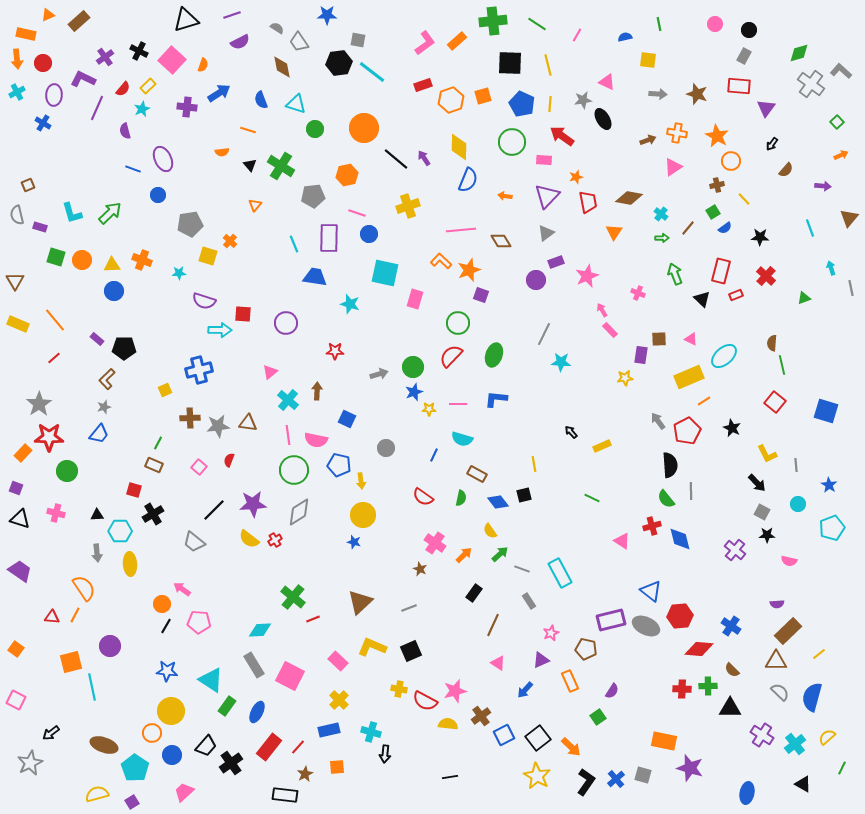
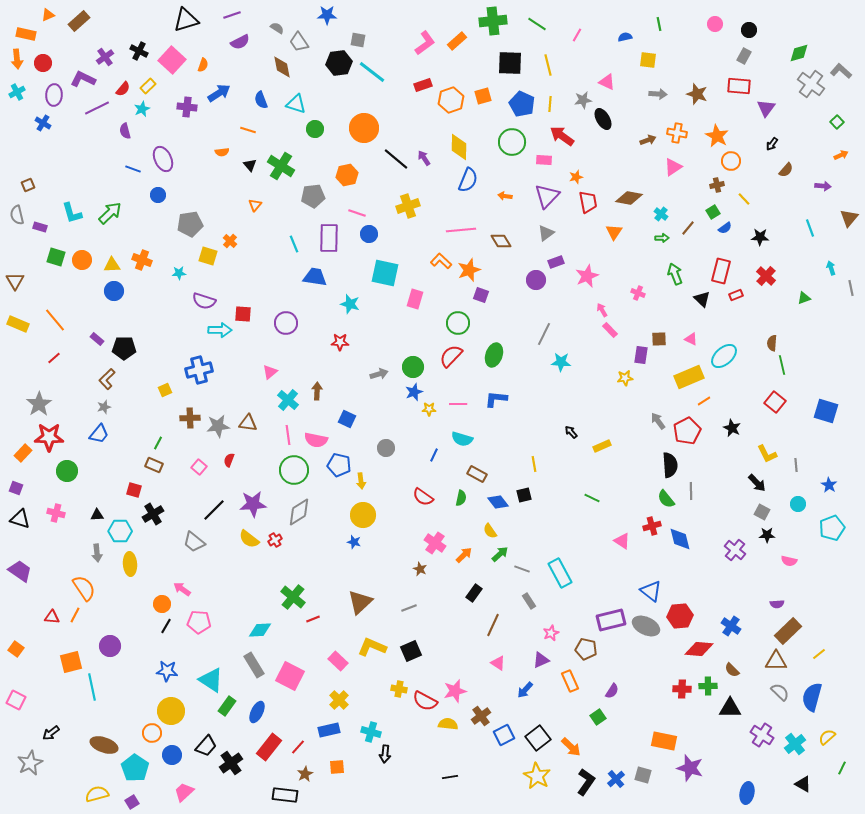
purple line at (97, 108): rotated 40 degrees clockwise
red star at (335, 351): moved 5 px right, 9 px up
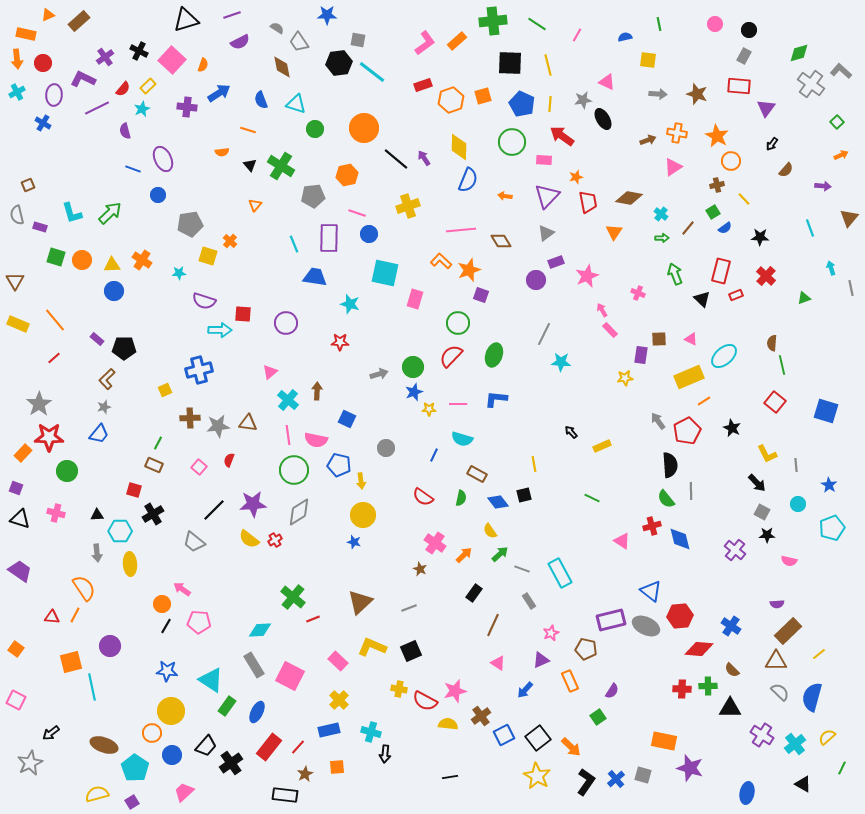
orange cross at (142, 260): rotated 12 degrees clockwise
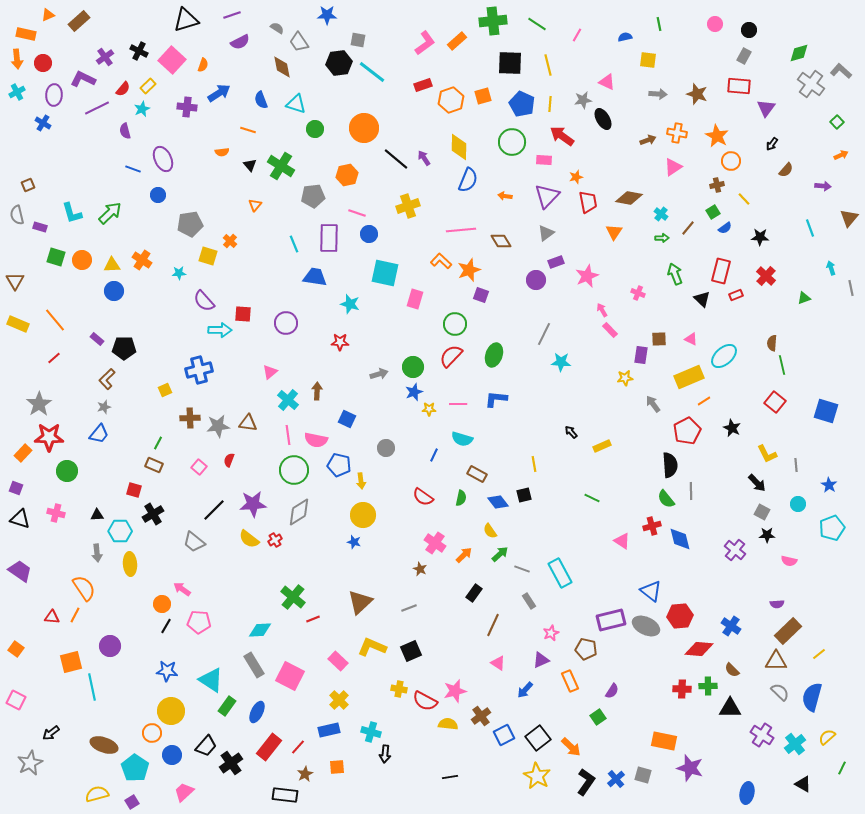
purple semicircle at (204, 301): rotated 30 degrees clockwise
green circle at (458, 323): moved 3 px left, 1 px down
gray arrow at (658, 421): moved 5 px left, 17 px up
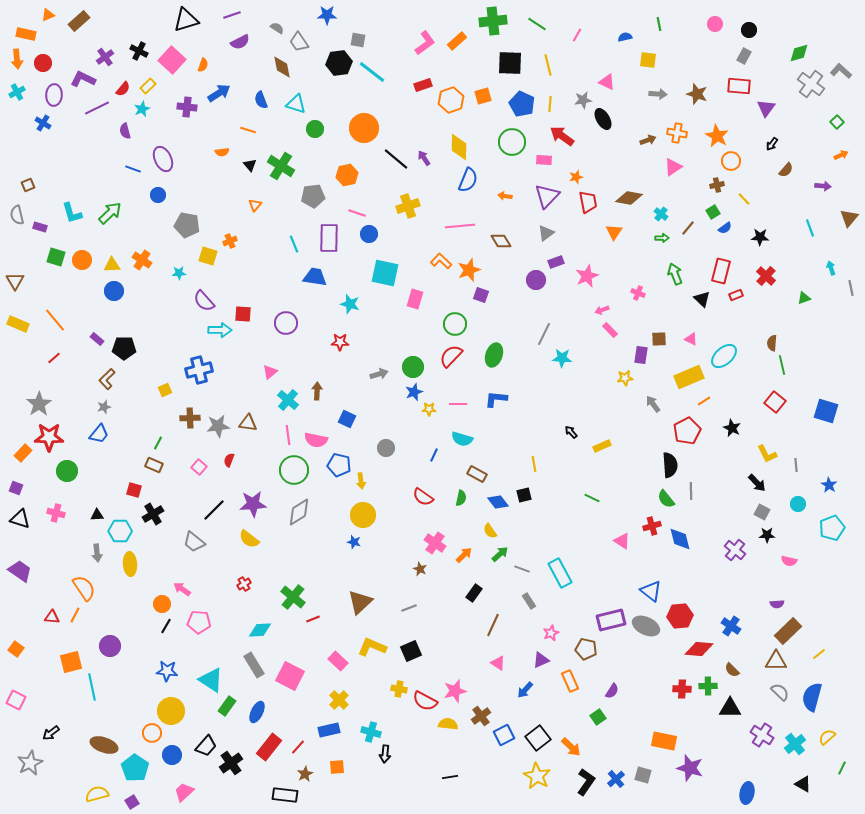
gray pentagon at (190, 224): moved 3 px left, 1 px down; rotated 20 degrees clockwise
pink line at (461, 230): moved 1 px left, 4 px up
orange cross at (230, 241): rotated 24 degrees clockwise
pink arrow at (602, 310): rotated 80 degrees counterclockwise
cyan star at (561, 362): moved 1 px right, 4 px up
red cross at (275, 540): moved 31 px left, 44 px down
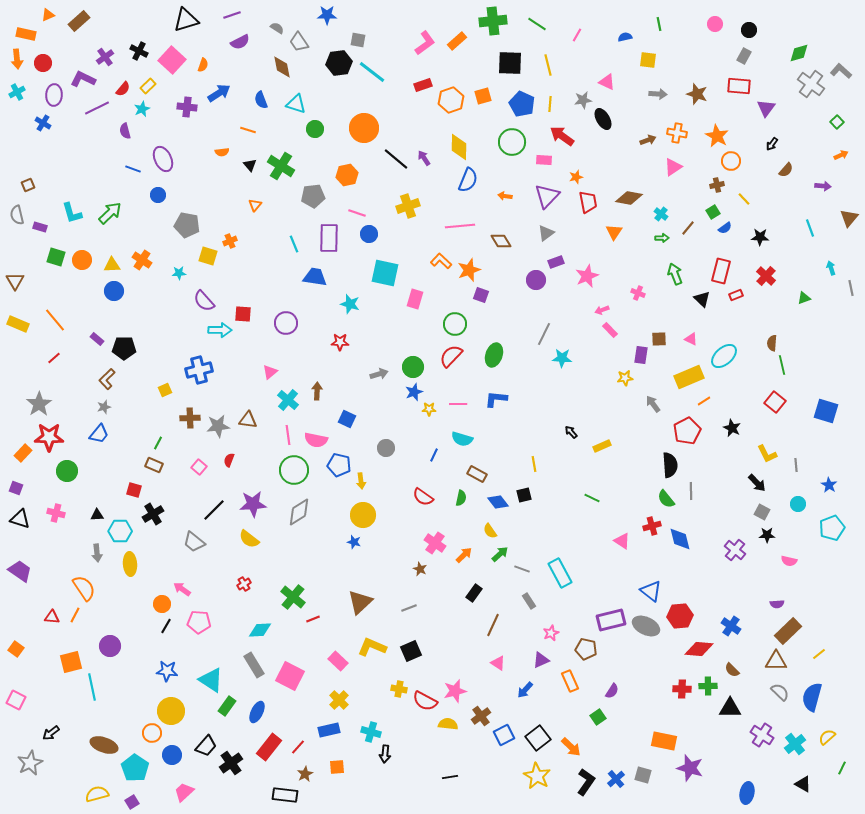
brown triangle at (248, 423): moved 3 px up
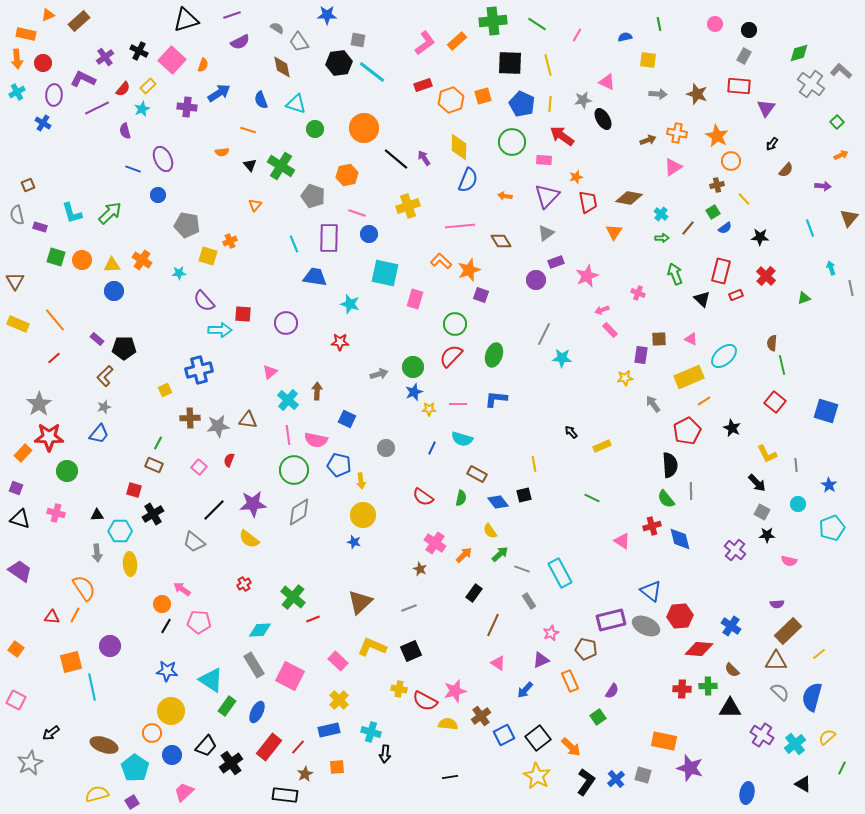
gray pentagon at (313, 196): rotated 25 degrees clockwise
brown L-shape at (107, 379): moved 2 px left, 3 px up
blue line at (434, 455): moved 2 px left, 7 px up
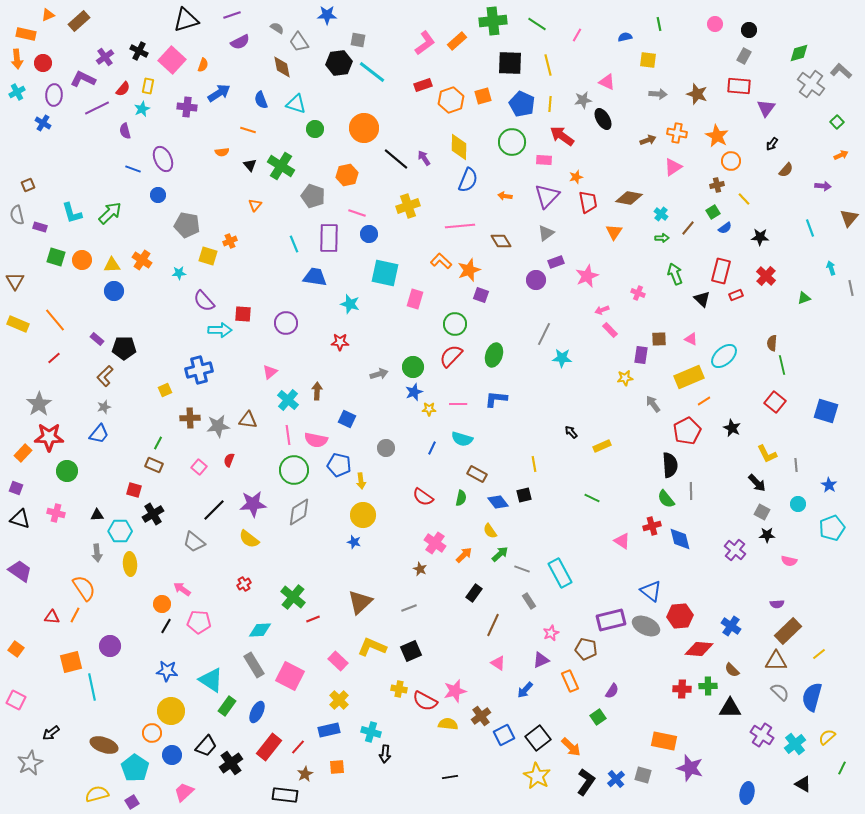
yellow rectangle at (148, 86): rotated 35 degrees counterclockwise
